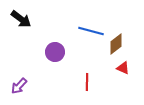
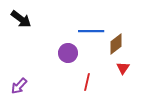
blue line: rotated 15 degrees counterclockwise
purple circle: moved 13 px right, 1 px down
red triangle: rotated 40 degrees clockwise
red line: rotated 12 degrees clockwise
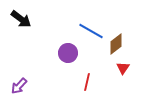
blue line: rotated 30 degrees clockwise
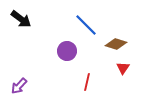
blue line: moved 5 px left, 6 px up; rotated 15 degrees clockwise
brown diamond: rotated 55 degrees clockwise
purple circle: moved 1 px left, 2 px up
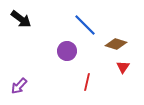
blue line: moved 1 px left
red triangle: moved 1 px up
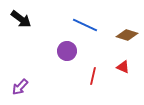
blue line: rotated 20 degrees counterclockwise
brown diamond: moved 11 px right, 9 px up
red triangle: rotated 40 degrees counterclockwise
red line: moved 6 px right, 6 px up
purple arrow: moved 1 px right, 1 px down
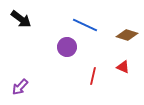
purple circle: moved 4 px up
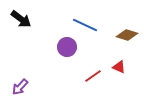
red triangle: moved 4 px left
red line: rotated 42 degrees clockwise
